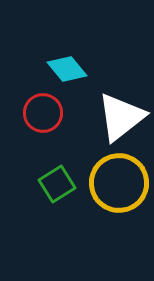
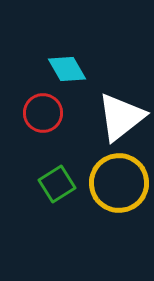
cyan diamond: rotated 9 degrees clockwise
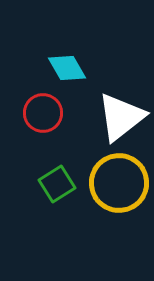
cyan diamond: moved 1 px up
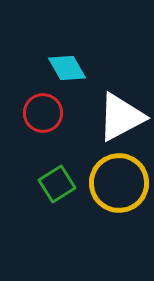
white triangle: rotated 10 degrees clockwise
